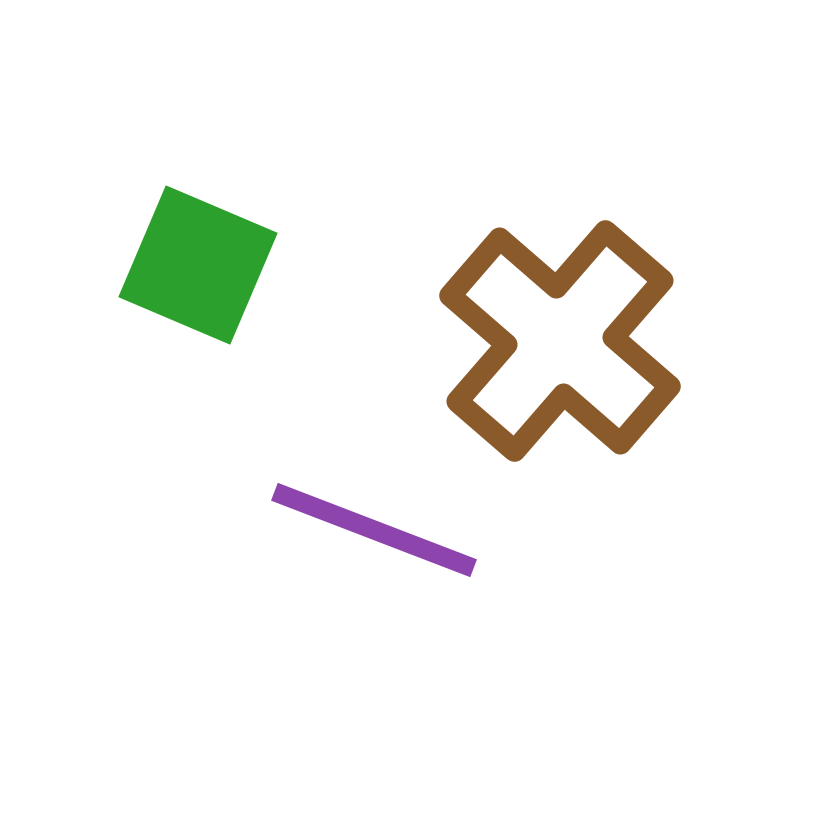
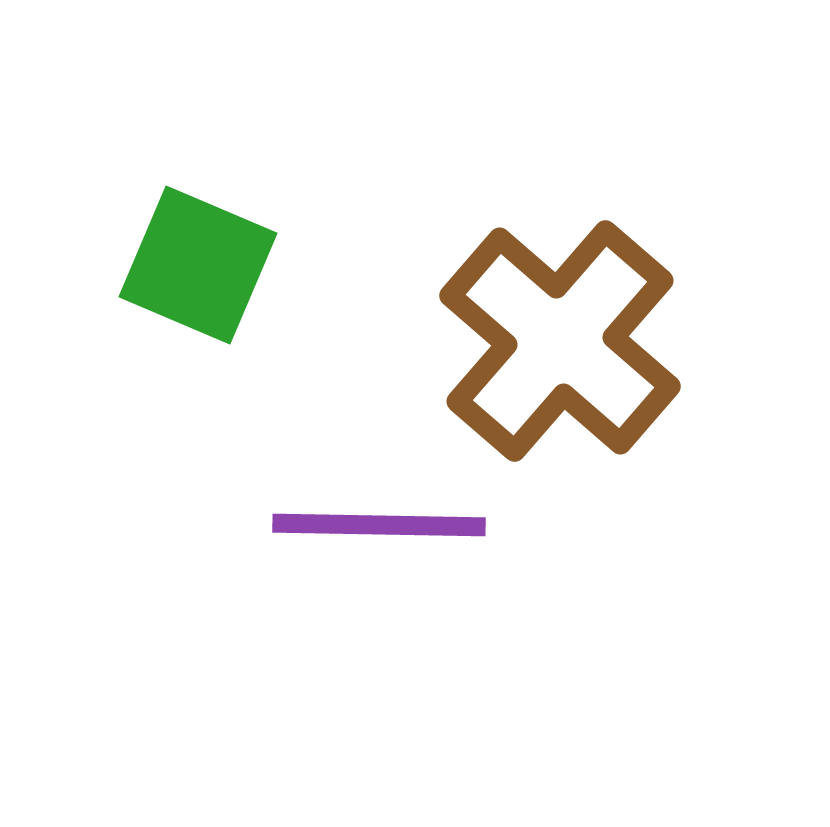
purple line: moved 5 px right, 5 px up; rotated 20 degrees counterclockwise
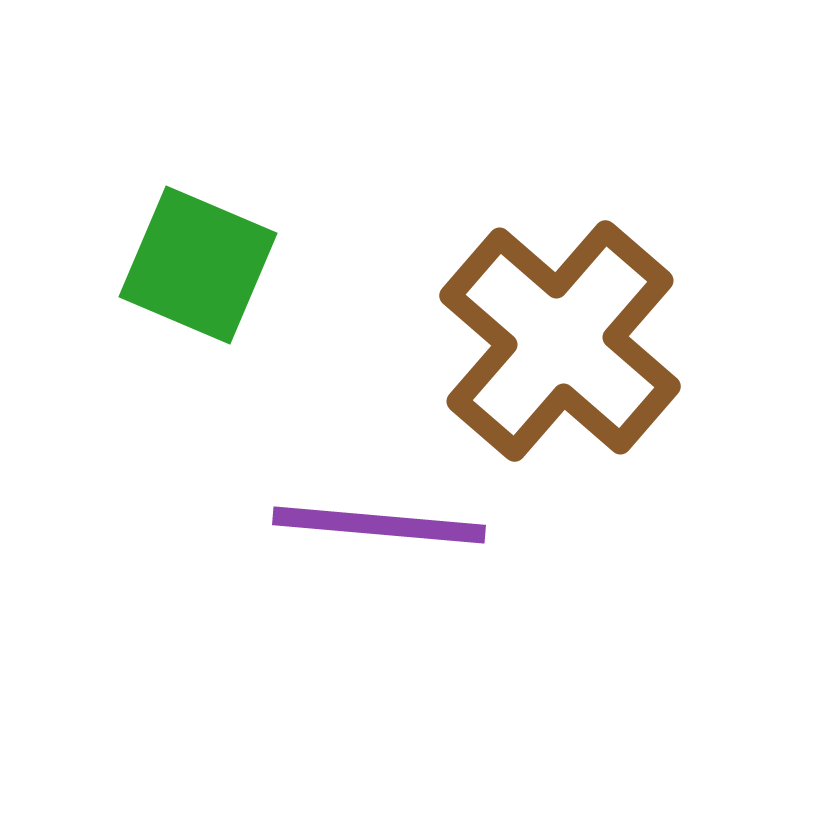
purple line: rotated 4 degrees clockwise
